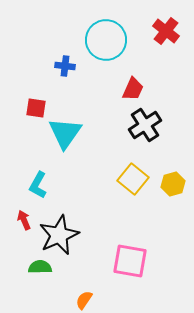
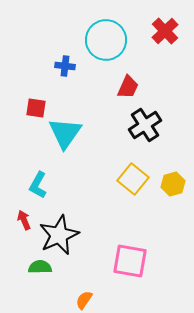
red cross: moved 1 px left; rotated 8 degrees clockwise
red trapezoid: moved 5 px left, 2 px up
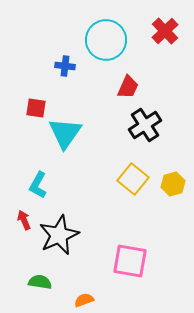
green semicircle: moved 15 px down; rotated 10 degrees clockwise
orange semicircle: rotated 36 degrees clockwise
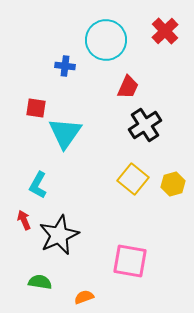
orange semicircle: moved 3 px up
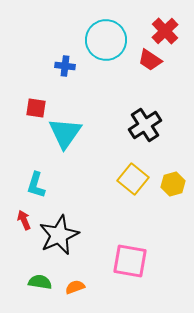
red trapezoid: moved 22 px right, 27 px up; rotated 100 degrees clockwise
cyan L-shape: moved 2 px left; rotated 12 degrees counterclockwise
orange semicircle: moved 9 px left, 10 px up
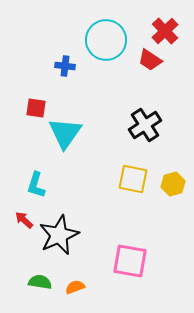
yellow square: rotated 28 degrees counterclockwise
red arrow: rotated 24 degrees counterclockwise
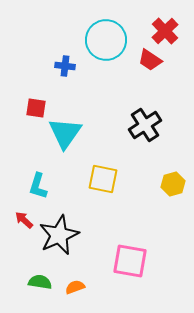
yellow square: moved 30 px left
cyan L-shape: moved 2 px right, 1 px down
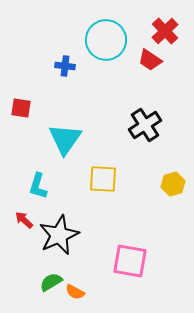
red square: moved 15 px left
cyan triangle: moved 6 px down
yellow square: rotated 8 degrees counterclockwise
green semicircle: moved 11 px right; rotated 40 degrees counterclockwise
orange semicircle: moved 5 px down; rotated 132 degrees counterclockwise
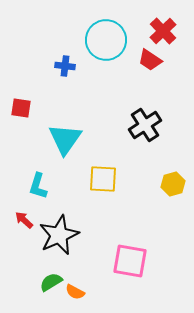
red cross: moved 2 px left
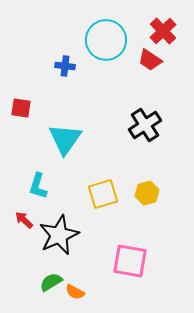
yellow square: moved 15 px down; rotated 20 degrees counterclockwise
yellow hexagon: moved 26 px left, 9 px down
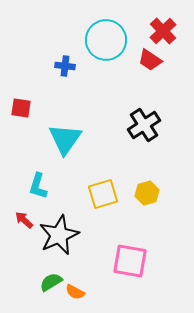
black cross: moved 1 px left
